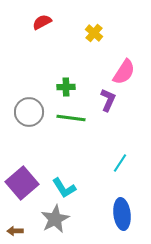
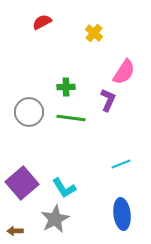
cyan line: moved 1 px right, 1 px down; rotated 36 degrees clockwise
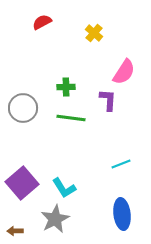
purple L-shape: rotated 20 degrees counterclockwise
gray circle: moved 6 px left, 4 px up
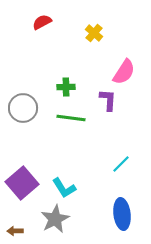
cyan line: rotated 24 degrees counterclockwise
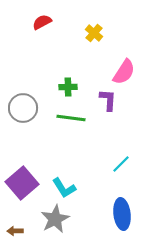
green cross: moved 2 px right
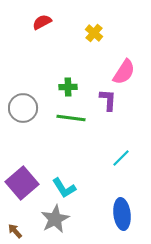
cyan line: moved 6 px up
brown arrow: rotated 49 degrees clockwise
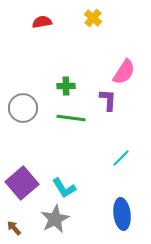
red semicircle: rotated 18 degrees clockwise
yellow cross: moved 1 px left, 15 px up
green cross: moved 2 px left, 1 px up
brown arrow: moved 1 px left, 3 px up
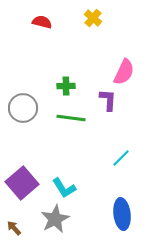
red semicircle: rotated 24 degrees clockwise
pink semicircle: rotated 8 degrees counterclockwise
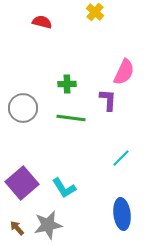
yellow cross: moved 2 px right, 6 px up
green cross: moved 1 px right, 2 px up
gray star: moved 7 px left, 6 px down; rotated 16 degrees clockwise
brown arrow: moved 3 px right
